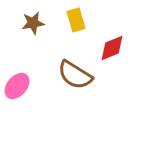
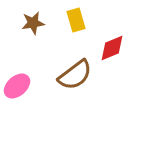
brown semicircle: rotated 69 degrees counterclockwise
pink ellipse: rotated 8 degrees clockwise
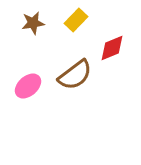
yellow rectangle: rotated 60 degrees clockwise
pink ellipse: moved 11 px right
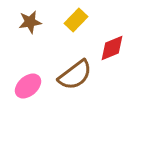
brown star: moved 3 px left, 1 px up
